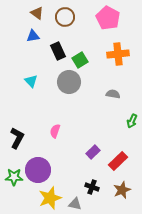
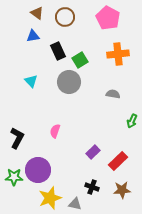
brown star: rotated 18 degrees clockwise
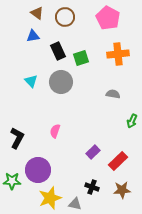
green square: moved 1 px right, 2 px up; rotated 14 degrees clockwise
gray circle: moved 8 px left
green star: moved 2 px left, 4 px down
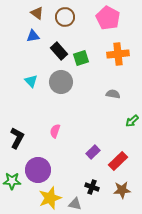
black rectangle: moved 1 px right; rotated 18 degrees counterclockwise
green arrow: rotated 24 degrees clockwise
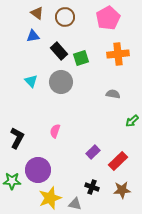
pink pentagon: rotated 15 degrees clockwise
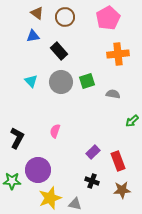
green square: moved 6 px right, 23 px down
red rectangle: rotated 66 degrees counterclockwise
black cross: moved 6 px up
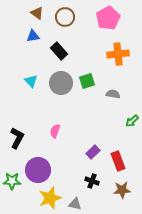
gray circle: moved 1 px down
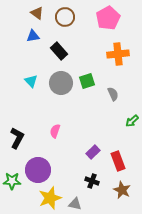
gray semicircle: rotated 56 degrees clockwise
brown star: rotated 30 degrees clockwise
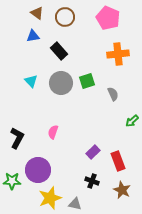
pink pentagon: rotated 20 degrees counterclockwise
pink semicircle: moved 2 px left, 1 px down
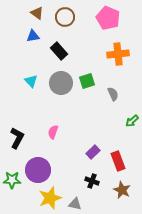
green star: moved 1 px up
